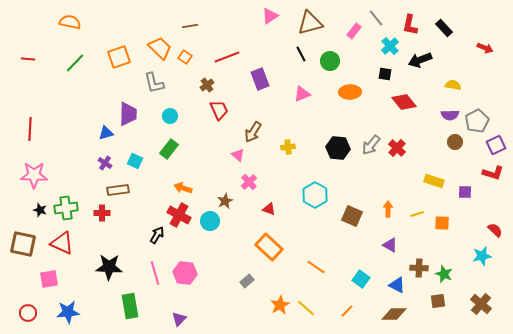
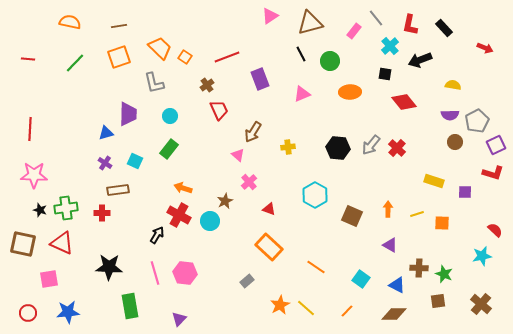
brown line at (190, 26): moved 71 px left
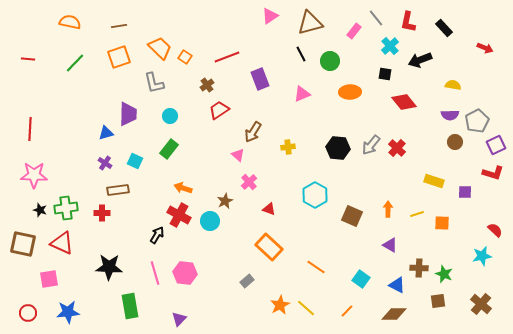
red L-shape at (410, 25): moved 2 px left, 3 px up
red trapezoid at (219, 110): rotated 100 degrees counterclockwise
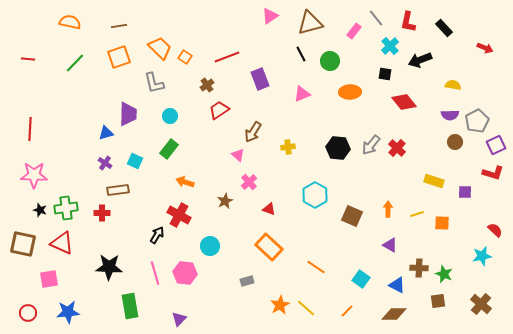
orange arrow at (183, 188): moved 2 px right, 6 px up
cyan circle at (210, 221): moved 25 px down
gray rectangle at (247, 281): rotated 24 degrees clockwise
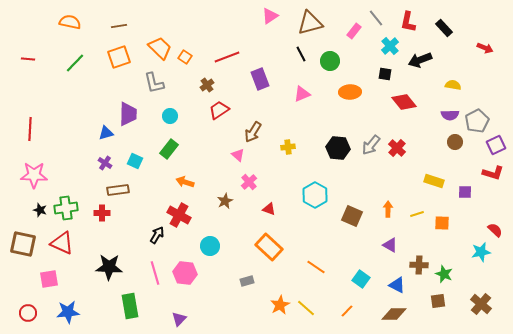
cyan star at (482, 256): moved 1 px left, 4 px up
brown cross at (419, 268): moved 3 px up
